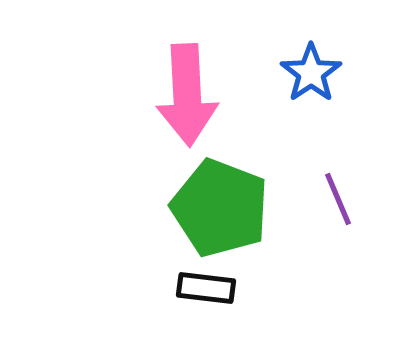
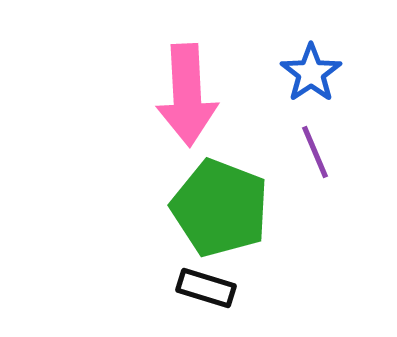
purple line: moved 23 px left, 47 px up
black rectangle: rotated 10 degrees clockwise
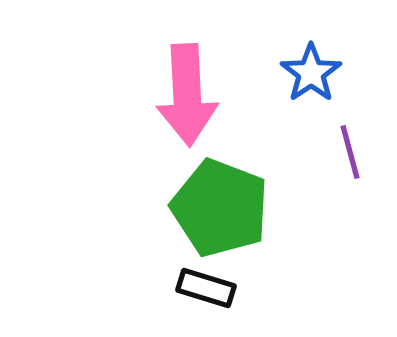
purple line: moved 35 px right; rotated 8 degrees clockwise
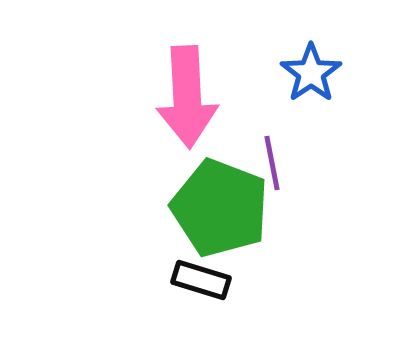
pink arrow: moved 2 px down
purple line: moved 78 px left, 11 px down; rotated 4 degrees clockwise
black rectangle: moved 5 px left, 8 px up
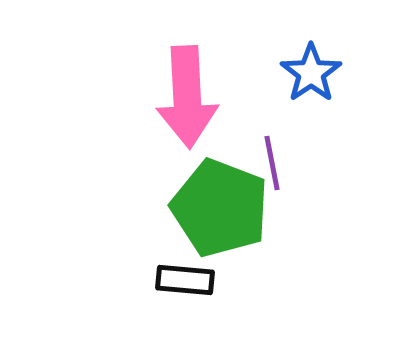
black rectangle: moved 16 px left; rotated 12 degrees counterclockwise
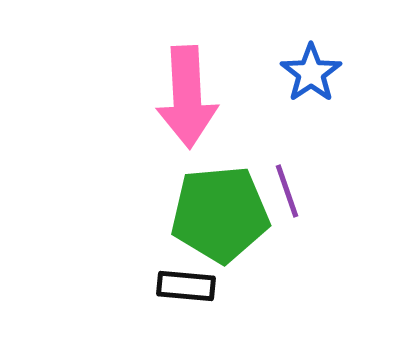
purple line: moved 15 px right, 28 px down; rotated 8 degrees counterclockwise
green pentagon: moved 6 px down; rotated 26 degrees counterclockwise
black rectangle: moved 1 px right, 6 px down
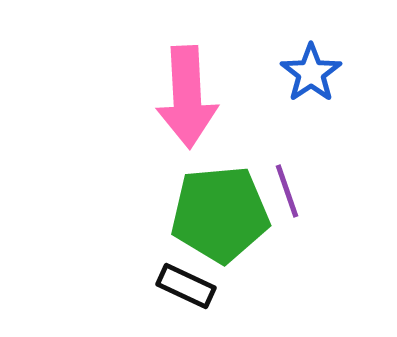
black rectangle: rotated 20 degrees clockwise
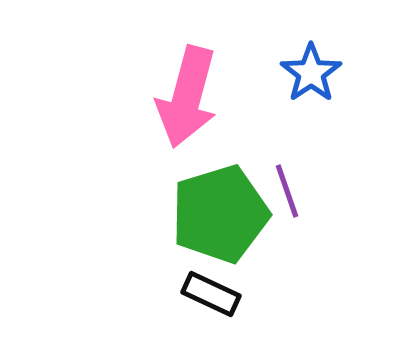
pink arrow: rotated 18 degrees clockwise
green pentagon: rotated 12 degrees counterclockwise
black rectangle: moved 25 px right, 8 px down
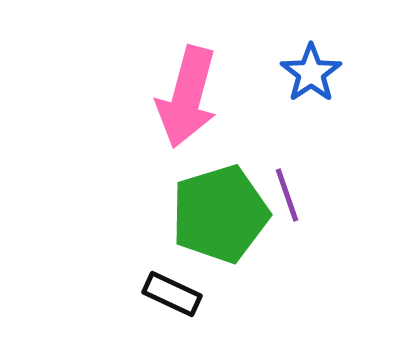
purple line: moved 4 px down
black rectangle: moved 39 px left
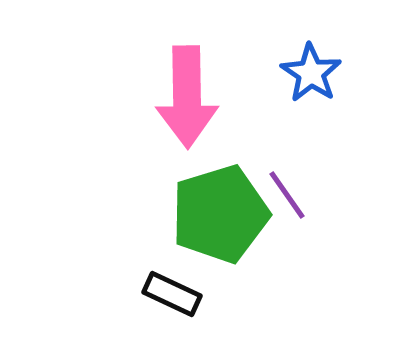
blue star: rotated 4 degrees counterclockwise
pink arrow: rotated 16 degrees counterclockwise
purple line: rotated 16 degrees counterclockwise
